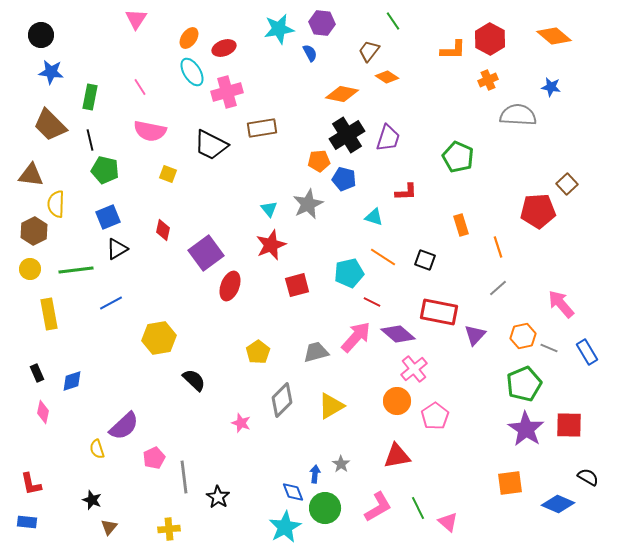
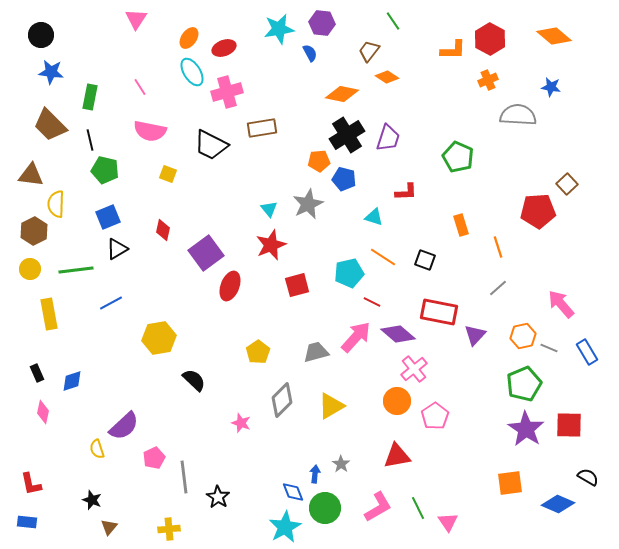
pink triangle at (448, 522): rotated 15 degrees clockwise
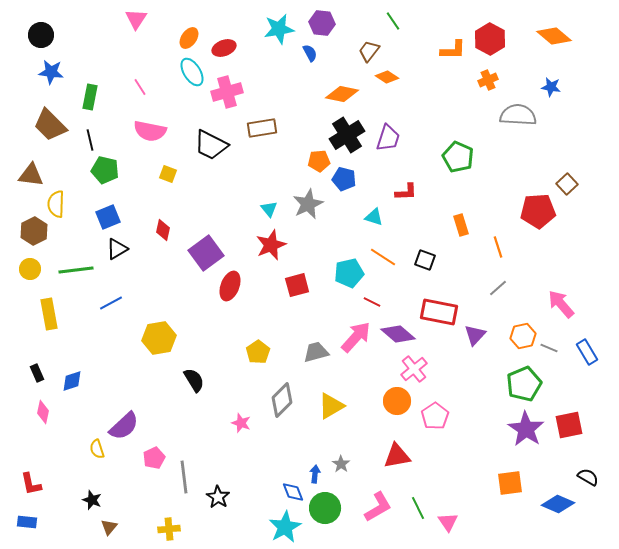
black semicircle at (194, 380): rotated 15 degrees clockwise
red square at (569, 425): rotated 12 degrees counterclockwise
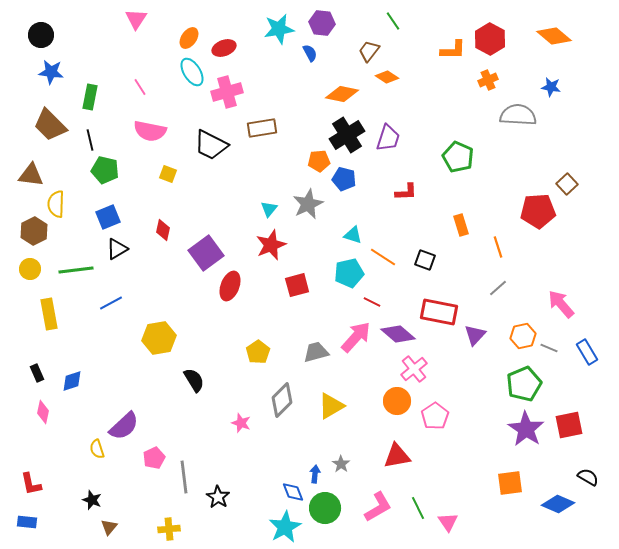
cyan triangle at (269, 209): rotated 18 degrees clockwise
cyan triangle at (374, 217): moved 21 px left, 18 px down
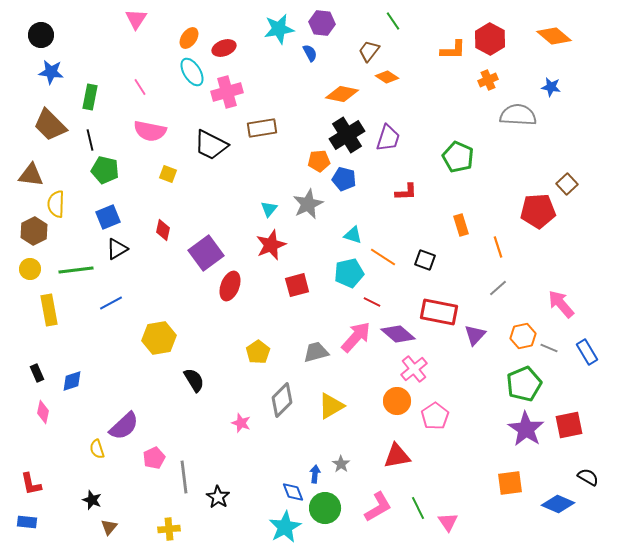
yellow rectangle at (49, 314): moved 4 px up
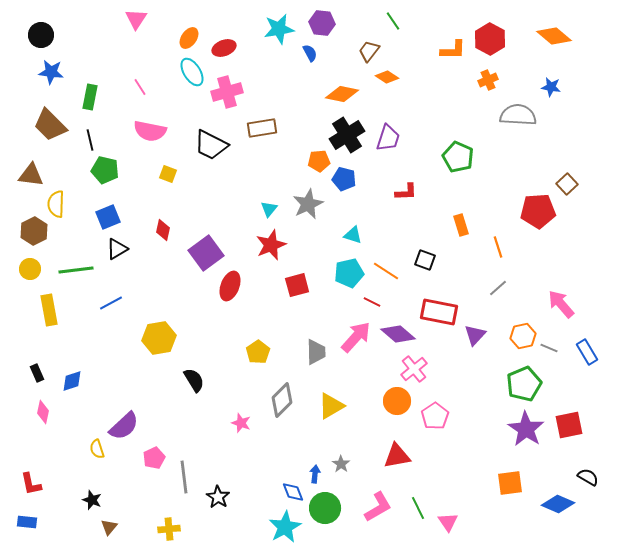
orange line at (383, 257): moved 3 px right, 14 px down
gray trapezoid at (316, 352): rotated 104 degrees clockwise
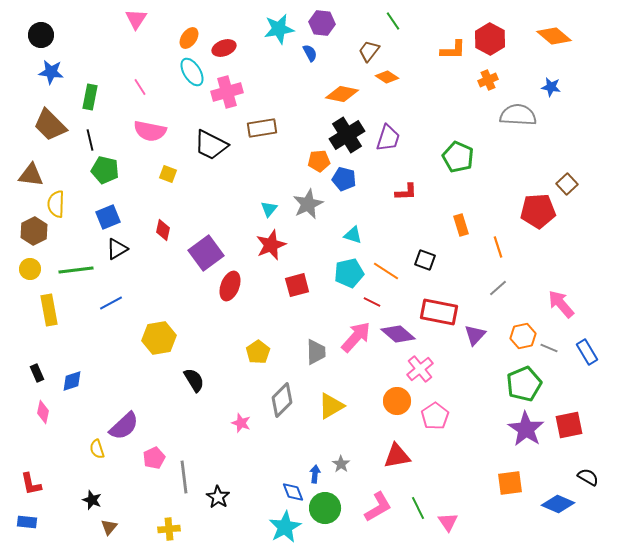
pink cross at (414, 369): moved 6 px right
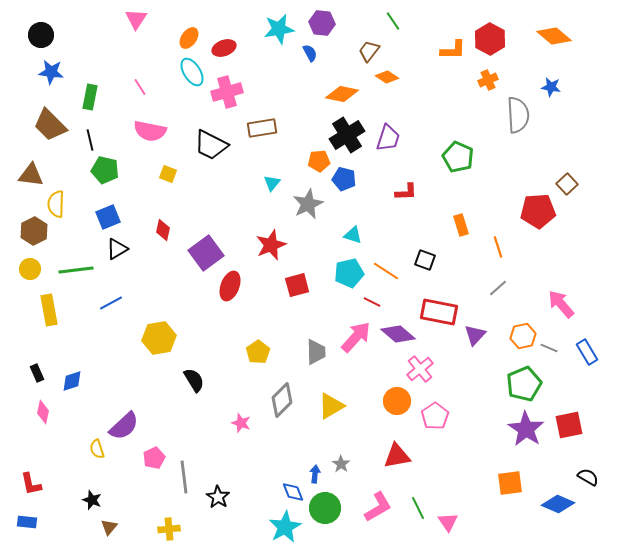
gray semicircle at (518, 115): rotated 84 degrees clockwise
cyan triangle at (269, 209): moved 3 px right, 26 px up
